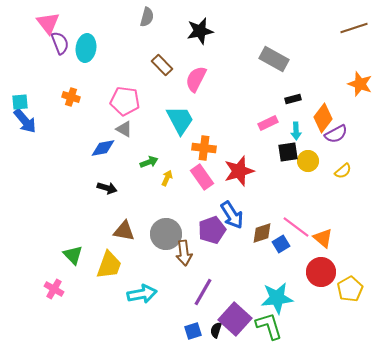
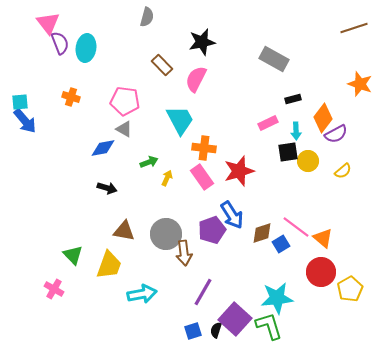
black star at (200, 31): moved 2 px right, 11 px down
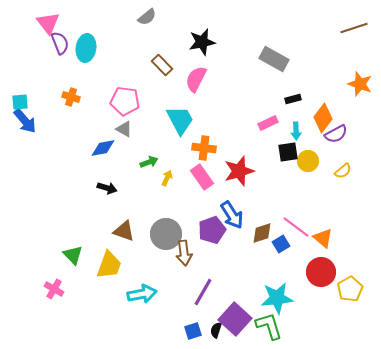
gray semicircle at (147, 17): rotated 36 degrees clockwise
brown triangle at (124, 231): rotated 10 degrees clockwise
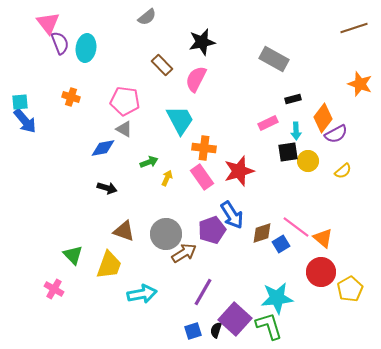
brown arrow at (184, 253): rotated 115 degrees counterclockwise
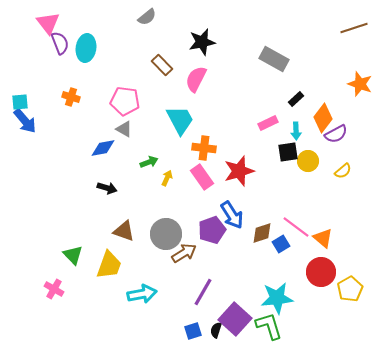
black rectangle at (293, 99): moved 3 px right; rotated 28 degrees counterclockwise
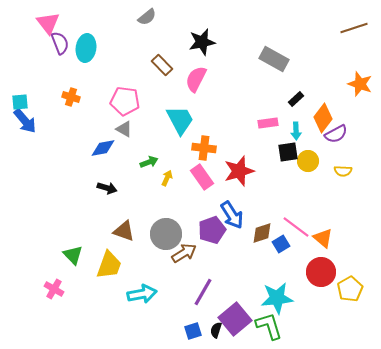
pink rectangle at (268, 123): rotated 18 degrees clockwise
yellow semicircle at (343, 171): rotated 42 degrees clockwise
purple square at (235, 319): rotated 8 degrees clockwise
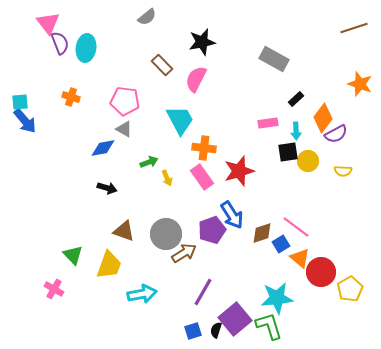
yellow arrow at (167, 178): rotated 133 degrees clockwise
orange triangle at (323, 238): moved 23 px left, 20 px down
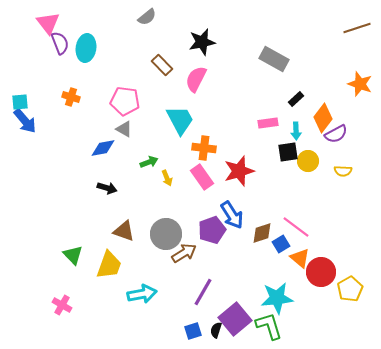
brown line at (354, 28): moved 3 px right
pink cross at (54, 289): moved 8 px right, 16 px down
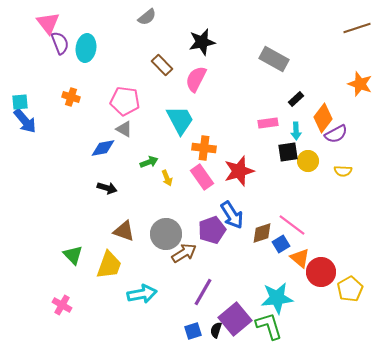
pink line at (296, 227): moved 4 px left, 2 px up
